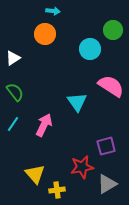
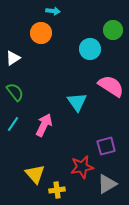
orange circle: moved 4 px left, 1 px up
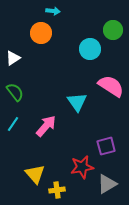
pink arrow: moved 2 px right, 1 px down; rotated 15 degrees clockwise
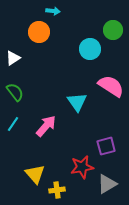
orange circle: moved 2 px left, 1 px up
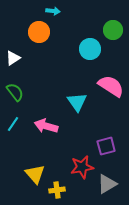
pink arrow: rotated 115 degrees counterclockwise
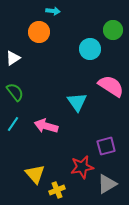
yellow cross: rotated 14 degrees counterclockwise
